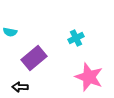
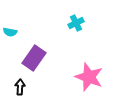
cyan cross: moved 15 px up
purple rectangle: rotated 15 degrees counterclockwise
black arrow: rotated 91 degrees clockwise
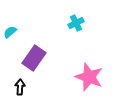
cyan semicircle: rotated 128 degrees clockwise
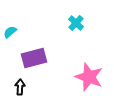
cyan cross: rotated 21 degrees counterclockwise
purple rectangle: rotated 40 degrees clockwise
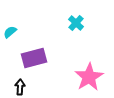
pink star: rotated 20 degrees clockwise
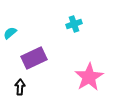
cyan cross: moved 2 px left, 1 px down; rotated 28 degrees clockwise
cyan semicircle: moved 1 px down
purple rectangle: rotated 10 degrees counterclockwise
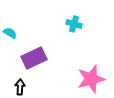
cyan cross: rotated 35 degrees clockwise
cyan semicircle: rotated 72 degrees clockwise
pink star: moved 2 px right, 2 px down; rotated 16 degrees clockwise
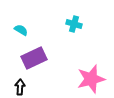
cyan semicircle: moved 11 px right, 3 px up
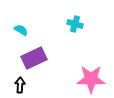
cyan cross: moved 1 px right
pink star: rotated 16 degrees clockwise
black arrow: moved 2 px up
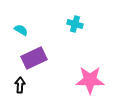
pink star: moved 1 px left, 1 px down
